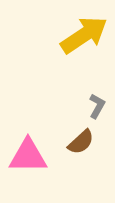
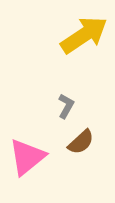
gray L-shape: moved 31 px left
pink triangle: moved 1 px left, 1 px down; rotated 39 degrees counterclockwise
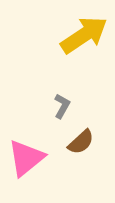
gray L-shape: moved 4 px left
pink triangle: moved 1 px left, 1 px down
